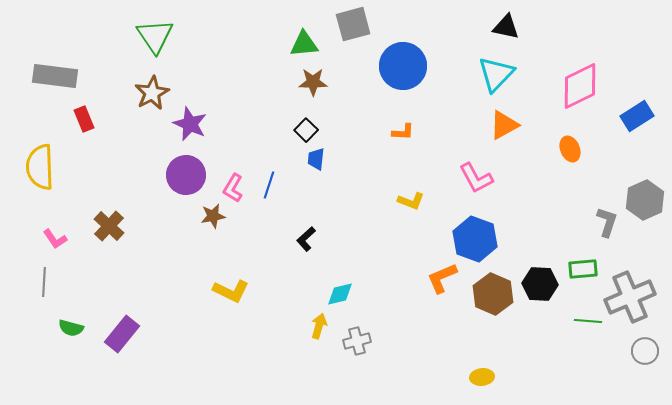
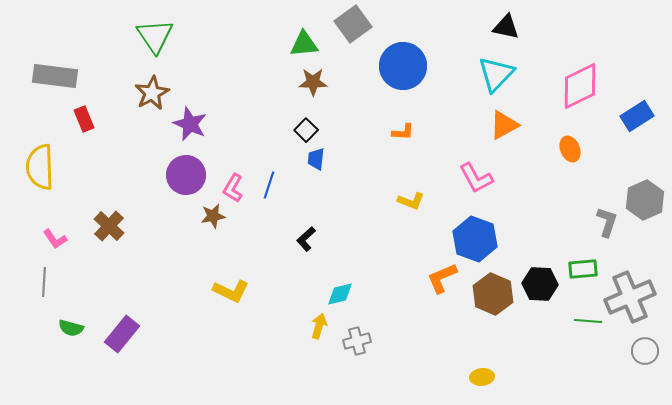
gray square at (353, 24): rotated 21 degrees counterclockwise
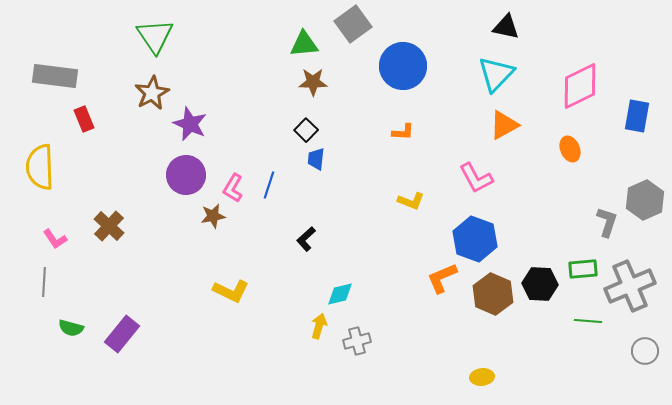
blue rectangle at (637, 116): rotated 48 degrees counterclockwise
gray cross at (630, 297): moved 11 px up
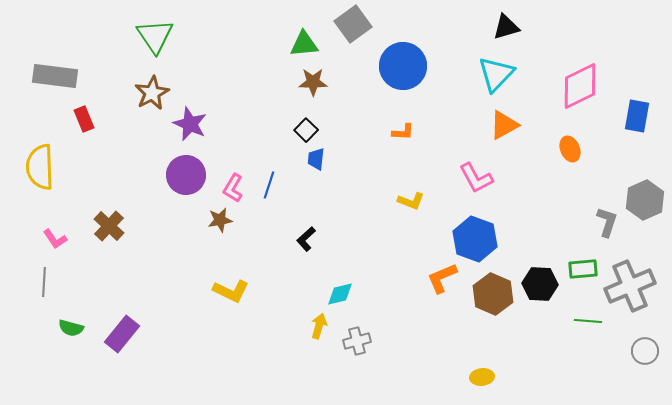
black triangle at (506, 27): rotated 28 degrees counterclockwise
brown star at (213, 216): moved 7 px right, 4 px down
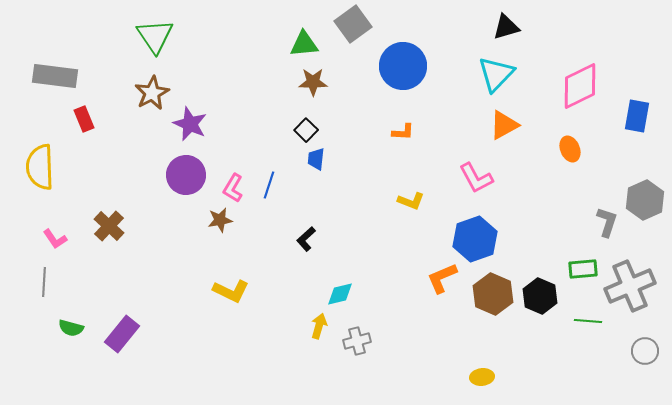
blue hexagon at (475, 239): rotated 21 degrees clockwise
black hexagon at (540, 284): moved 12 px down; rotated 20 degrees clockwise
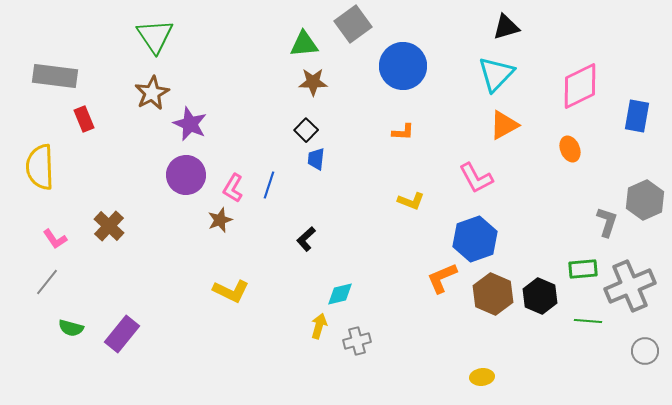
brown star at (220, 220): rotated 10 degrees counterclockwise
gray line at (44, 282): moved 3 px right; rotated 36 degrees clockwise
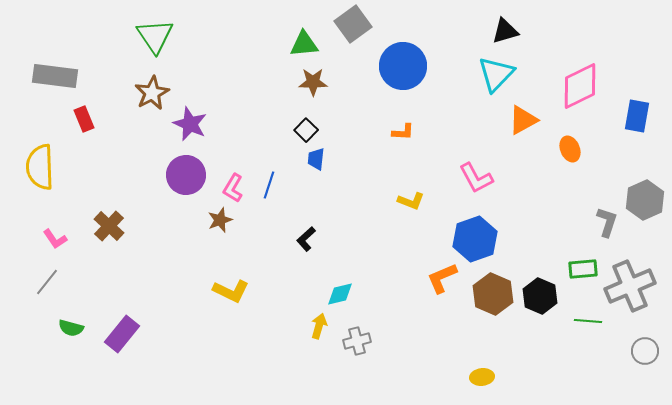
black triangle at (506, 27): moved 1 px left, 4 px down
orange triangle at (504, 125): moved 19 px right, 5 px up
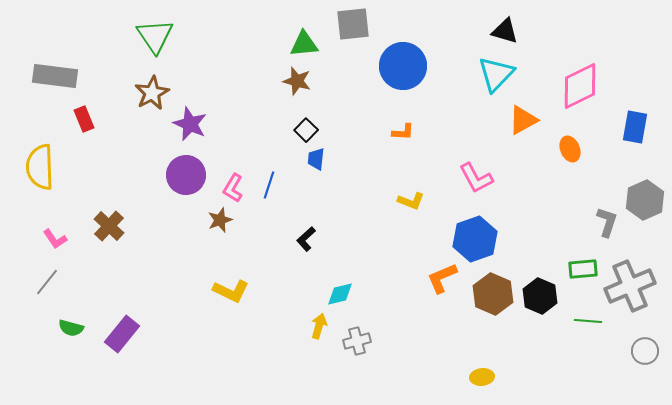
gray square at (353, 24): rotated 30 degrees clockwise
black triangle at (505, 31): rotated 32 degrees clockwise
brown star at (313, 82): moved 16 px left, 1 px up; rotated 16 degrees clockwise
blue rectangle at (637, 116): moved 2 px left, 11 px down
